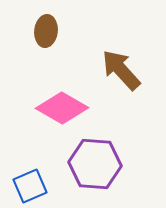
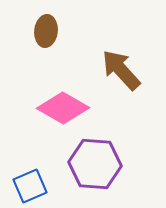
pink diamond: moved 1 px right
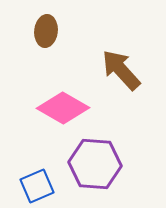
blue square: moved 7 px right
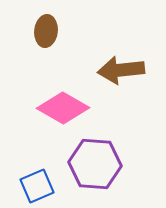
brown arrow: rotated 54 degrees counterclockwise
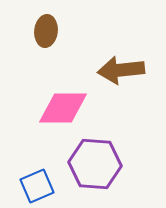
pink diamond: rotated 30 degrees counterclockwise
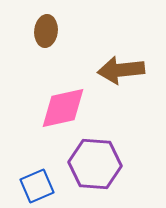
pink diamond: rotated 12 degrees counterclockwise
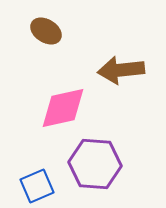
brown ellipse: rotated 64 degrees counterclockwise
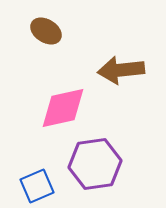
purple hexagon: rotated 12 degrees counterclockwise
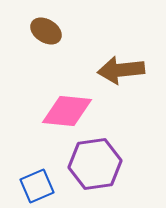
pink diamond: moved 4 px right, 3 px down; rotated 18 degrees clockwise
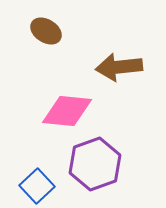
brown arrow: moved 2 px left, 3 px up
purple hexagon: rotated 12 degrees counterclockwise
blue square: rotated 20 degrees counterclockwise
